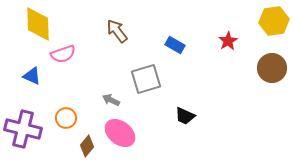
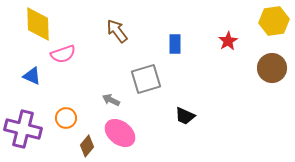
blue rectangle: moved 1 px up; rotated 60 degrees clockwise
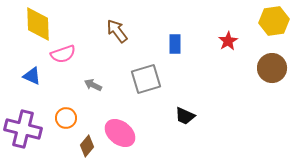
gray arrow: moved 18 px left, 15 px up
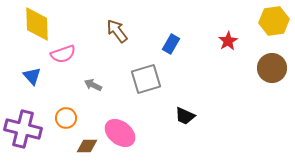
yellow diamond: moved 1 px left
blue rectangle: moved 4 px left; rotated 30 degrees clockwise
blue triangle: rotated 24 degrees clockwise
brown diamond: rotated 50 degrees clockwise
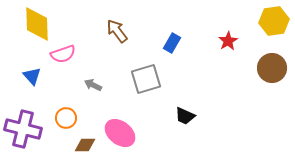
blue rectangle: moved 1 px right, 1 px up
brown diamond: moved 2 px left, 1 px up
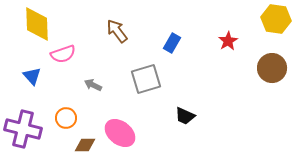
yellow hexagon: moved 2 px right, 2 px up; rotated 16 degrees clockwise
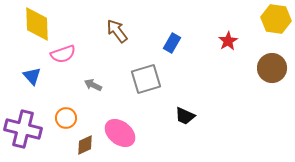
brown diamond: rotated 25 degrees counterclockwise
